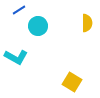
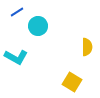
blue line: moved 2 px left, 2 px down
yellow semicircle: moved 24 px down
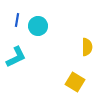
blue line: moved 8 px down; rotated 48 degrees counterclockwise
cyan L-shape: rotated 55 degrees counterclockwise
yellow square: moved 3 px right
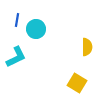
cyan circle: moved 2 px left, 3 px down
yellow square: moved 2 px right, 1 px down
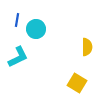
cyan L-shape: moved 2 px right
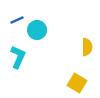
blue line: rotated 56 degrees clockwise
cyan circle: moved 1 px right, 1 px down
cyan L-shape: rotated 40 degrees counterclockwise
